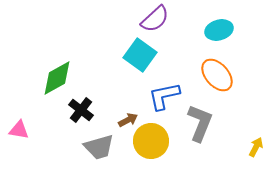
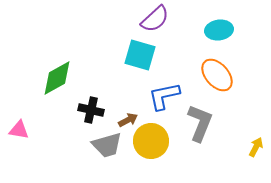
cyan ellipse: rotated 8 degrees clockwise
cyan square: rotated 20 degrees counterclockwise
black cross: moved 10 px right; rotated 25 degrees counterclockwise
gray trapezoid: moved 8 px right, 2 px up
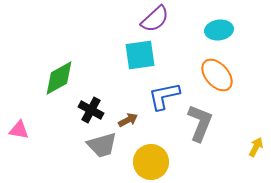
cyan square: rotated 24 degrees counterclockwise
green diamond: moved 2 px right
black cross: rotated 15 degrees clockwise
yellow circle: moved 21 px down
gray trapezoid: moved 5 px left
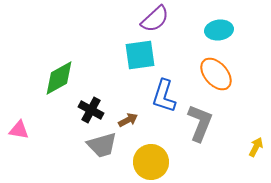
orange ellipse: moved 1 px left, 1 px up
blue L-shape: rotated 60 degrees counterclockwise
